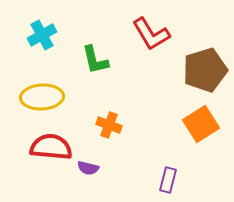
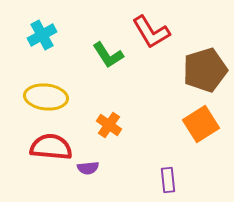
red L-shape: moved 2 px up
green L-shape: moved 13 px right, 5 px up; rotated 20 degrees counterclockwise
yellow ellipse: moved 4 px right; rotated 9 degrees clockwise
orange cross: rotated 15 degrees clockwise
purple semicircle: rotated 20 degrees counterclockwise
purple rectangle: rotated 20 degrees counterclockwise
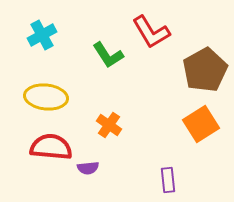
brown pentagon: rotated 12 degrees counterclockwise
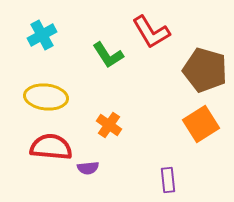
brown pentagon: rotated 27 degrees counterclockwise
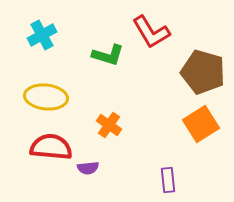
green L-shape: rotated 40 degrees counterclockwise
brown pentagon: moved 2 px left, 2 px down
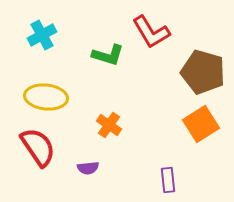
red semicircle: moved 13 px left; rotated 51 degrees clockwise
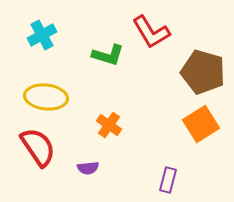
purple rectangle: rotated 20 degrees clockwise
